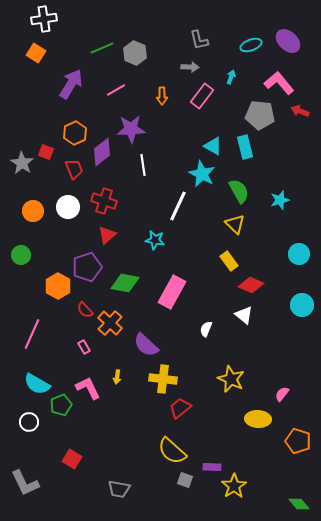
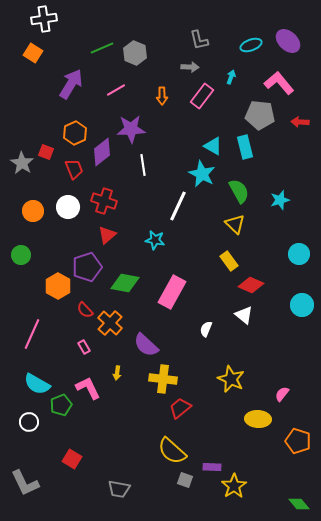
orange square at (36, 53): moved 3 px left
red arrow at (300, 111): moved 11 px down; rotated 18 degrees counterclockwise
yellow arrow at (117, 377): moved 4 px up
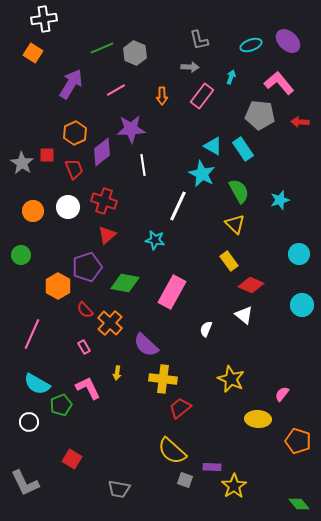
cyan rectangle at (245, 147): moved 2 px left, 2 px down; rotated 20 degrees counterclockwise
red square at (46, 152): moved 1 px right, 3 px down; rotated 21 degrees counterclockwise
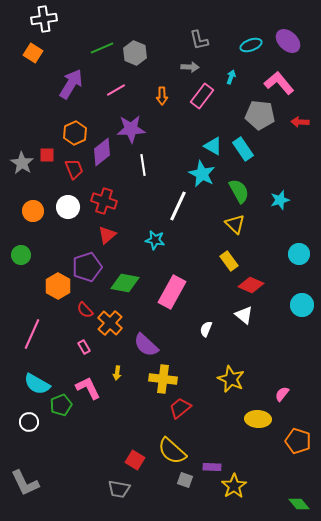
red square at (72, 459): moved 63 px right, 1 px down
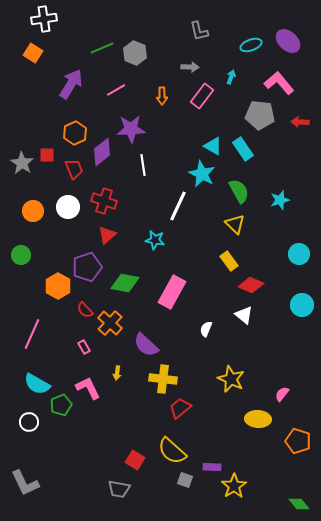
gray L-shape at (199, 40): moved 9 px up
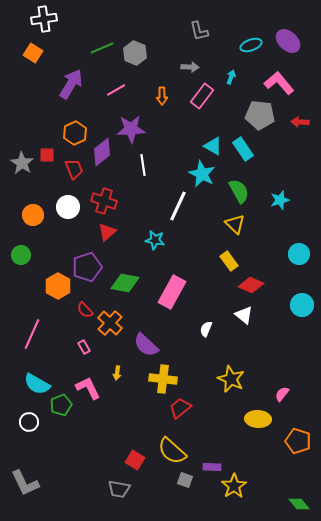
orange circle at (33, 211): moved 4 px down
red triangle at (107, 235): moved 3 px up
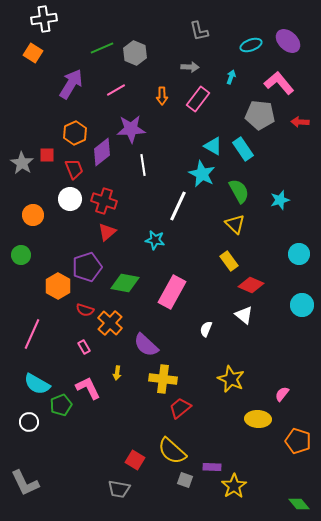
pink rectangle at (202, 96): moved 4 px left, 3 px down
white circle at (68, 207): moved 2 px right, 8 px up
red semicircle at (85, 310): rotated 30 degrees counterclockwise
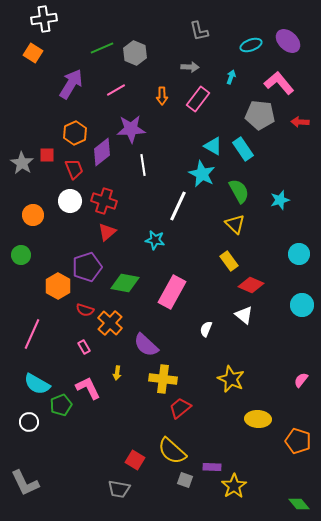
white circle at (70, 199): moved 2 px down
pink semicircle at (282, 394): moved 19 px right, 14 px up
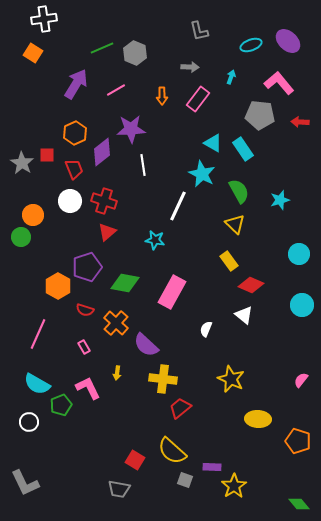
purple arrow at (71, 84): moved 5 px right
cyan triangle at (213, 146): moved 3 px up
green circle at (21, 255): moved 18 px up
orange cross at (110, 323): moved 6 px right
pink line at (32, 334): moved 6 px right
